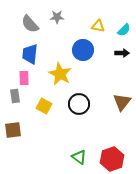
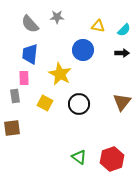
yellow square: moved 1 px right, 3 px up
brown square: moved 1 px left, 2 px up
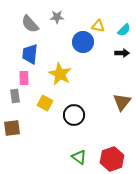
blue circle: moved 8 px up
black circle: moved 5 px left, 11 px down
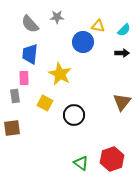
green triangle: moved 2 px right, 6 px down
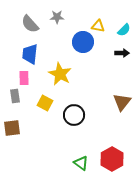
red hexagon: rotated 10 degrees counterclockwise
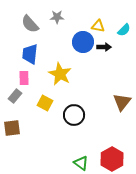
black arrow: moved 18 px left, 6 px up
gray rectangle: rotated 48 degrees clockwise
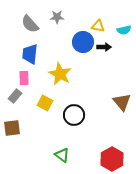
cyan semicircle: rotated 32 degrees clockwise
brown triangle: rotated 18 degrees counterclockwise
green triangle: moved 19 px left, 8 px up
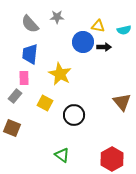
brown square: rotated 30 degrees clockwise
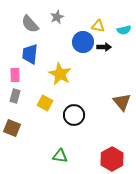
gray star: rotated 24 degrees counterclockwise
pink rectangle: moved 9 px left, 3 px up
gray rectangle: rotated 24 degrees counterclockwise
green triangle: moved 2 px left, 1 px down; rotated 28 degrees counterclockwise
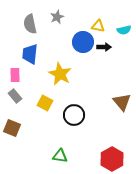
gray semicircle: rotated 30 degrees clockwise
gray rectangle: rotated 56 degrees counterclockwise
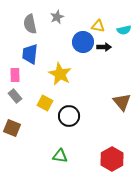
black circle: moved 5 px left, 1 px down
